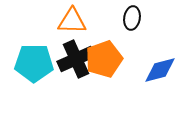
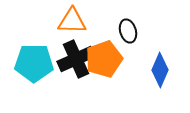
black ellipse: moved 4 px left, 13 px down; rotated 25 degrees counterclockwise
blue diamond: rotated 52 degrees counterclockwise
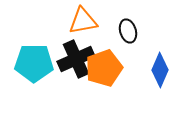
orange triangle: moved 11 px right; rotated 12 degrees counterclockwise
orange pentagon: moved 9 px down
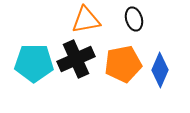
orange triangle: moved 3 px right, 1 px up
black ellipse: moved 6 px right, 12 px up
orange pentagon: moved 19 px right, 4 px up; rotated 9 degrees clockwise
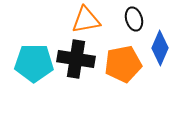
black cross: rotated 33 degrees clockwise
blue diamond: moved 22 px up
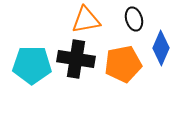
blue diamond: moved 1 px right
cyan pentagon: moved 2 px left, 2 px down
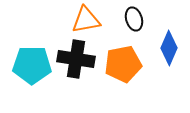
blue diamond: moved 8 px right
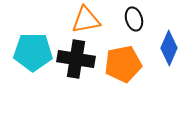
cyan pentagon: moved 1 px right, 13 px up
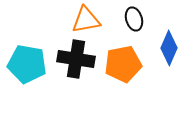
cyan pentagon: moved 6 px left, 12 px down; rotated 9 degrees clockwise
